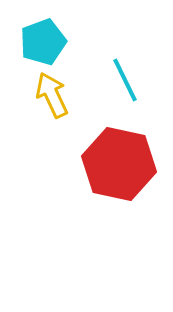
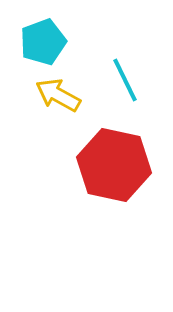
yellow arrow: moved 6 px right; rotated 36 degrees counterclockwise
red hexagon: moved 5 px left, 1 px down
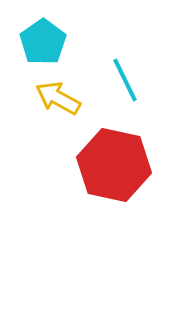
cyan pentagon: rotated 15 degrees counterclockwise
yellow arrow: moved 3 px down
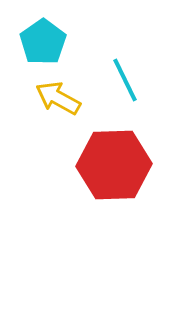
red hexagon: rotated 14 degrees counterclockwise
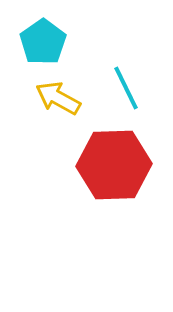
cyan line: moved 1 px right, 8 px down
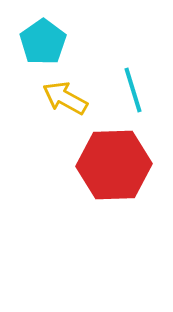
cyan line: moved 7 px right, 2 px down; rotated 9 degrees clockwise
yellow arrow: moved 7 px right
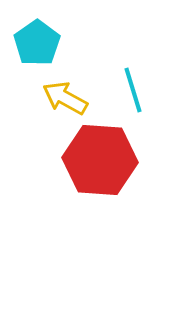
cyan pentagon: moved 6 px left, 1 px down
red hexagon: moved 14 px left, 5 px up; rotated 6 degrees clockwise
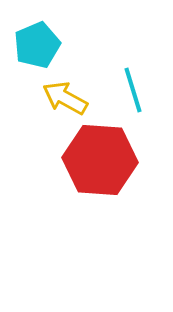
cyan pentagon: moved 2 px down; rotated 12 degrees clockwise
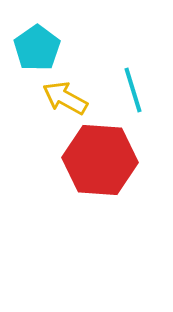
cyan pentagon: moved 3 px down; rotated 12 degrees counterclockwise
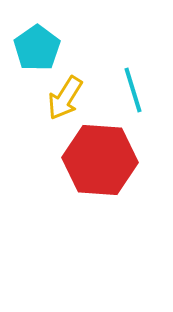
yellow arrow: rotated 87 degrees counterclockwise
